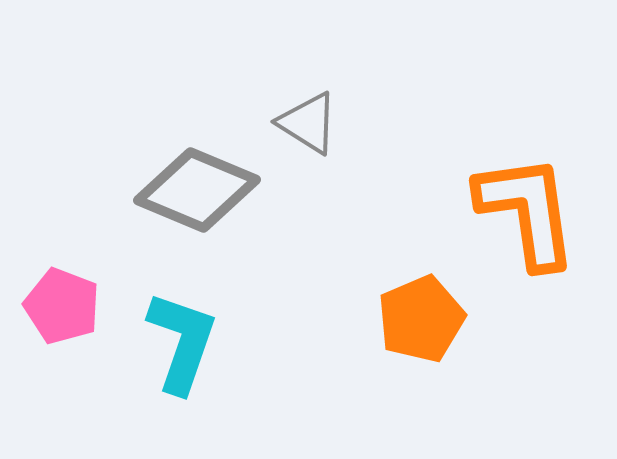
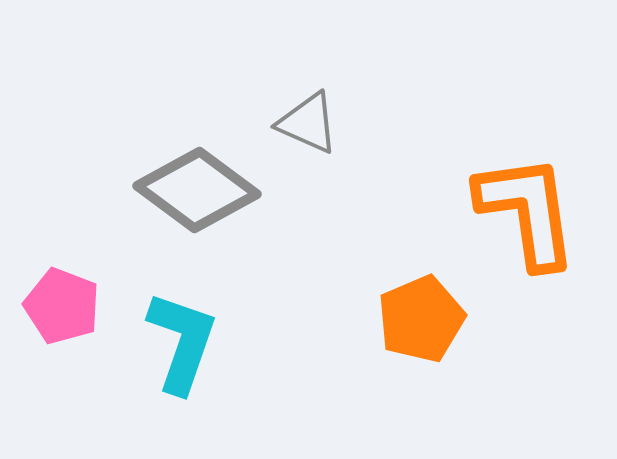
gray triangle: rotated 8 degrees counterclockwise
gray diamond: rotated 14 degrees clockwise
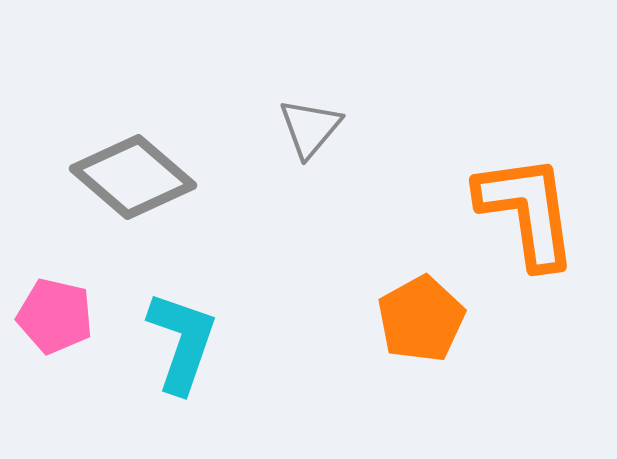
gray triangle: moved 2 px right, 5 px down; rotated 46 degrees clockwise
gray diamond: moved 64 px left, 13 px up; rotated 4 degrees clockwise
pink pentagon: moved 7 px left, 10 px down; rotated 8 degrees counterclockwise
orange pentagon: rotated 6 degrees counterclockwise
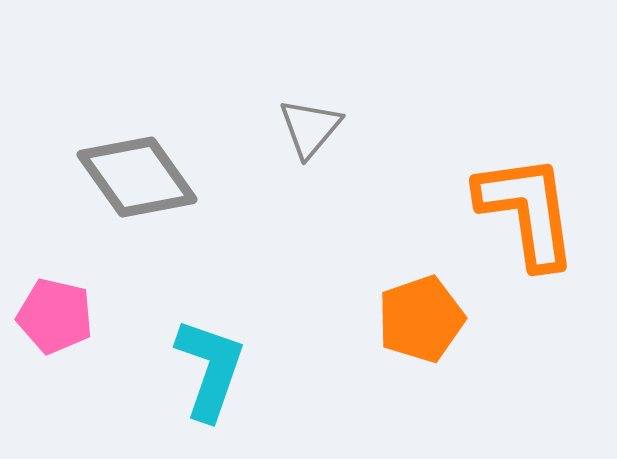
gray diamond: moved 4 px right; rotated 14 degrees clockwise
orange pentagon: rotated 10 degrees clockwise
cyan L-shape: moved 28 px right, 27 px down
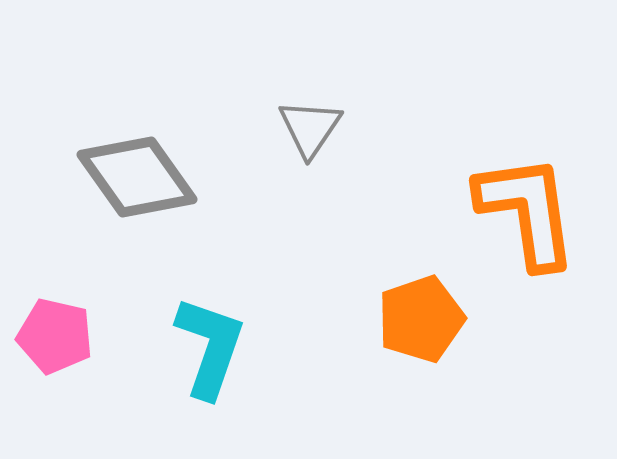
gray triangle: rotated 6 degrees counterclockwise
pink pentagon: moved 20 px down
cyan L-shape: moved 22 px up
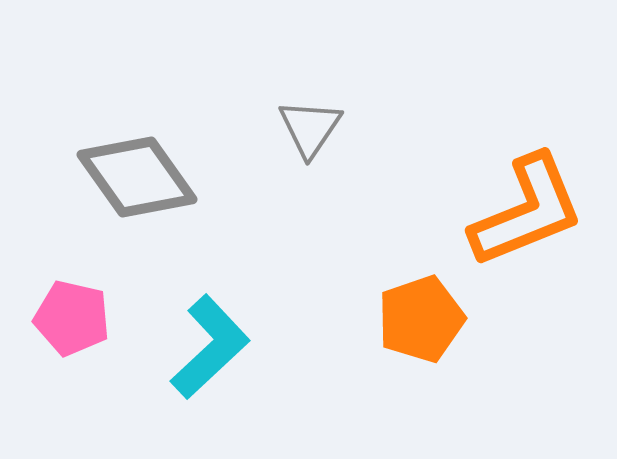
orange L-shape: rotated 76 degrees clockwise
pink pentagon: moved 17 px right, 18 px up
cyan L-shape: rotated 28 degrees clockwise
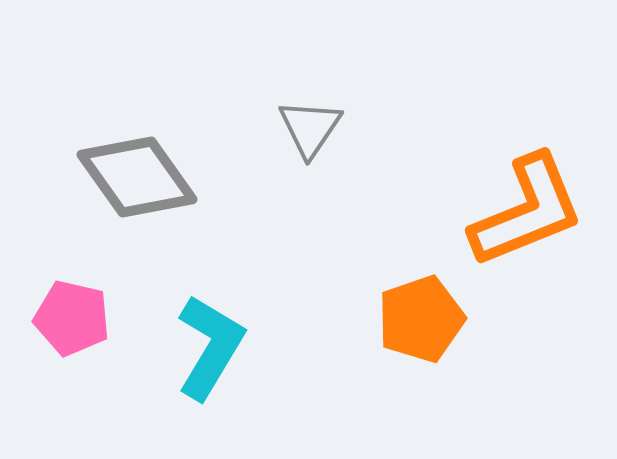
cyan L-shape: rotated 16 degrees counterclockwise
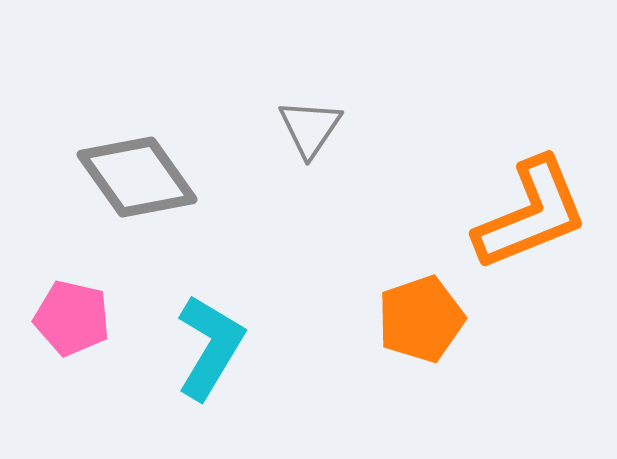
orange L-shape: moved 4 px right, 3 px down
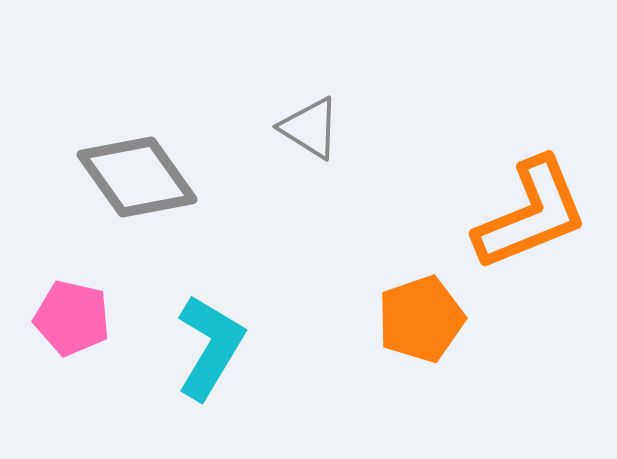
gray triangle: rotated 32 degrees counterclockwise
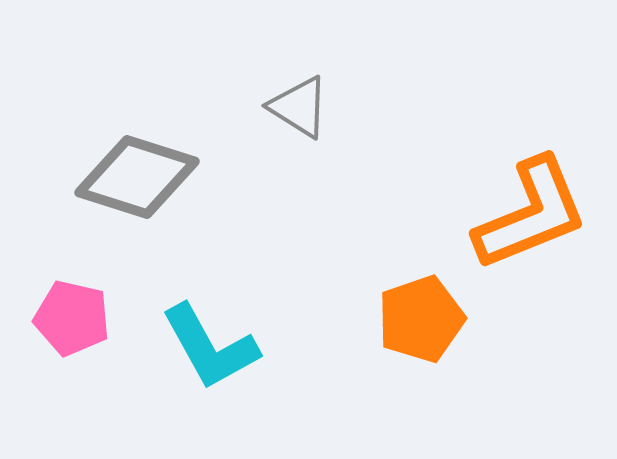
gray triangle: moved 11 px left, 21 px up
gray diamond: rotated 37 degrees counterclockwise
cyan L-shape: rotated 120 degrees clockwise
